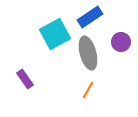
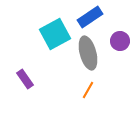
purple circle: moved 1 px left, 1 px up
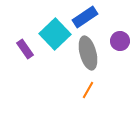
blue rectangle: moved 5 px left
cyan square: rotated 16 degrees counterclockwise
purple rectangle: moved 30 px up
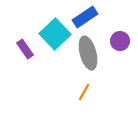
orange line: moved 4 px left, 2 px down
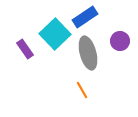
orange line: moved 2 px left, 2 px up; rotated 60 degrees counterclockwise
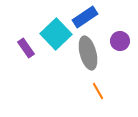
cyan square: moved 1 px right
purple rectangle: moved 1 px right, 1 px up
orange line: moved 16 px right, 1 px down
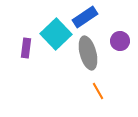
purple rectangle: rotated 42 degrees clockwise
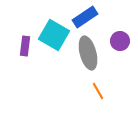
cyan square: moved 2 px left, 1 px down; rotated 16 degrees counterclockwise
purple rectangle: moved 1 px left, 2 px up
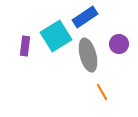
cyan square: moved 2 px right, 1 px down; rotated 28 degrees clockwise
purple circle: moved 1 px left, 3 px down
gray ellipse: moved 2 px down
orange line: moved 4 px right, 1 px down
